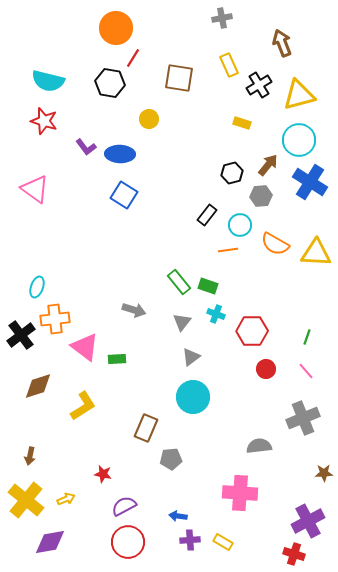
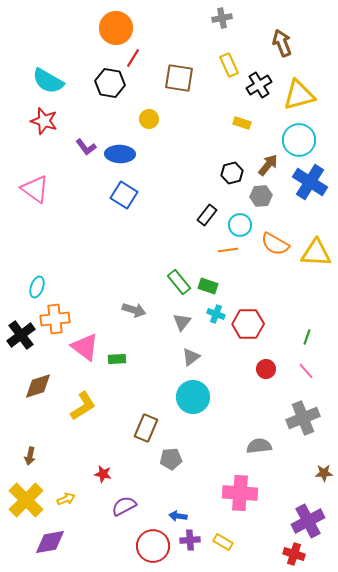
cyan semicircle at (48, 81): rotated 16 degrees clockwise
red hexagon at (252, 331): moved 4 px left, 7 px up
yellow cross at (26, 500): rotated 6 degrees clockwise
red circle at (128, 542): moved 25 px right, 4 px down
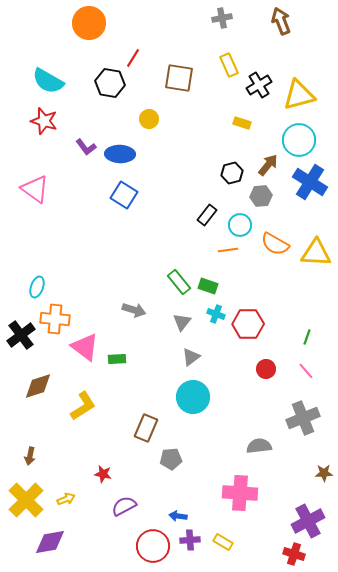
orange circle at (116, 28): moved 27 px left, 5 px up
brown arrow at (282, 43): moved 1 px left, 22 px up
orange cross at (55, 319): rotated 12 degrees clockwise
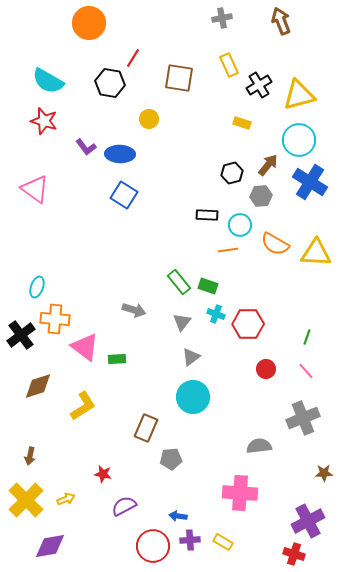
black rectangle at (207, 215): rotated 55 degrees clockwise
purple diamond at (50, 542): moved 4 px down
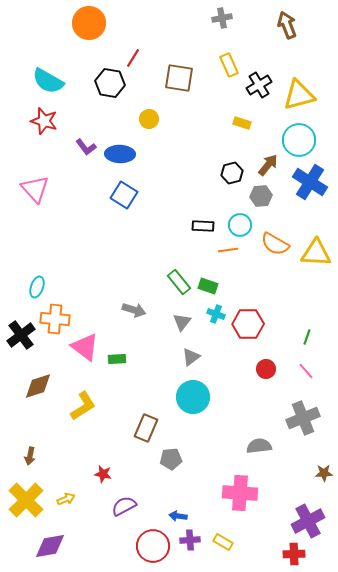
brown arrow at (281, 21): moved 6 px right, 4 px down
pink triangle at (35, 189): rotated 12 degrees clockwise
black rectangle at (207, 215): moved 4 px left, 11 px down
red cross at (294, 554): rotated 20 degrees counterclockwise
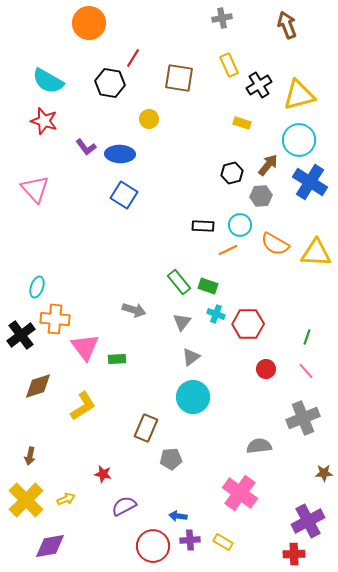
orange line at (228, 250): rotated 18 degrees counterclockwise
pink triangle at (85, 347): rotated 16 degrees clockwise
pink cross at (240, 493): rotated 32 degrees clockwise
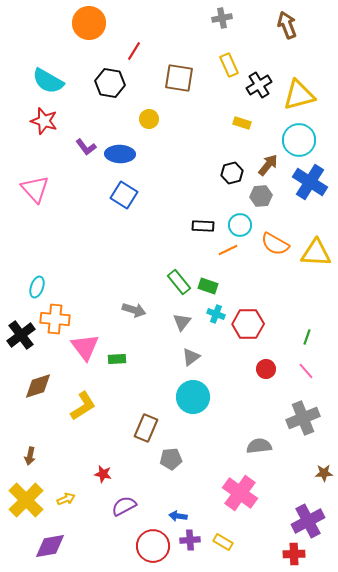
red line at (133, 58): moved 1 px right, 7 px up
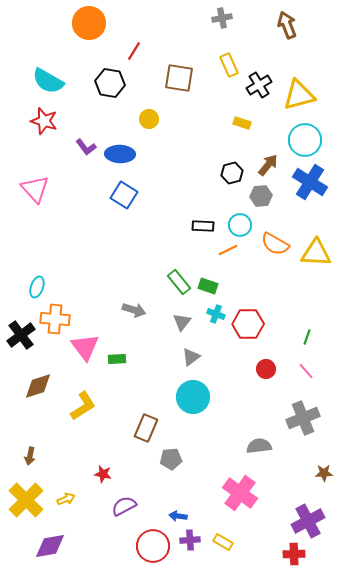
cyan circle at (299, 140): moved 6 px right
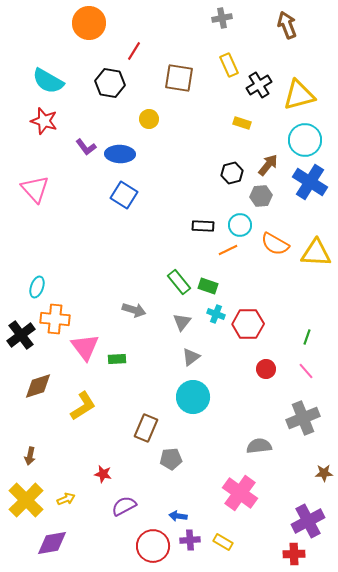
purple diamond at (50, 546): moved 2 px right, 3 px up
